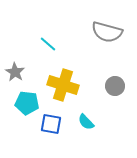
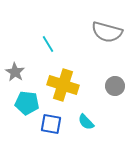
cyan line: rotated 18 degrees clockwise
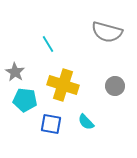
cyan pentagon: moved 2 px left, 3 px up
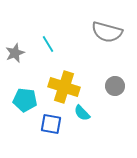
gray star: moved 19 px up; rotated 18 degrees clockwise
yellow cross: moved 1 px right, 2 px down
cyan semicircle: moved 4 px left, 9 px up
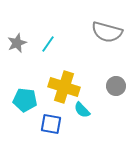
cyan line: rotated 66 degrees clockwise
gray star: moved 2 px right, 10 px up
gray circle: moved 1 px right
cyan semicircle: moved 3 px up
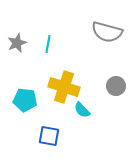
cyan line: rotated 24 degrees counterclockwise
blue square: moved 2 px left, 12 px down
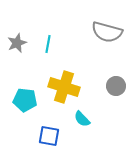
cyan semicircle: moved 9 px down
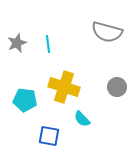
cyan line: rotated 18 degrees counterclockwise
gray circle: moved 1 px right, 1 px down
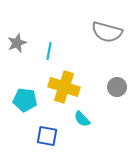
cyan line: moved 1 px right, 7 px down; rotated 18 degrees clockwise
blue square: moved 2 px left
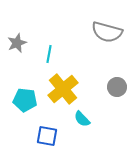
cyan line: moved 3 px down
yellow cross: moved 1 px left, 2 px down; rotated 32 degrees clockwise
